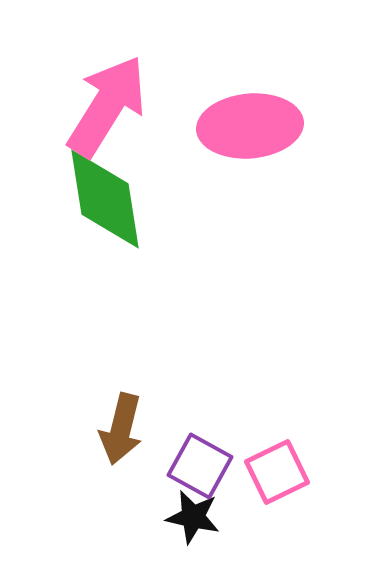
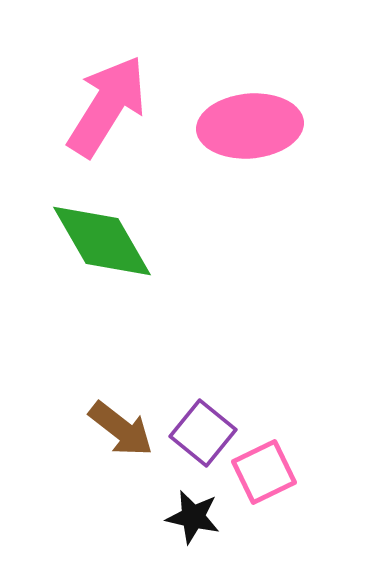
green diamond: moved 3 px left, 42 px down; rotated 21 degrees counterclockwise
brown arrow: rotated 66 degrees counterclockwise
purple square: moved 3 px right, 33 px up; rotated 10 degrees clockwise
pink square: moved 13 px left
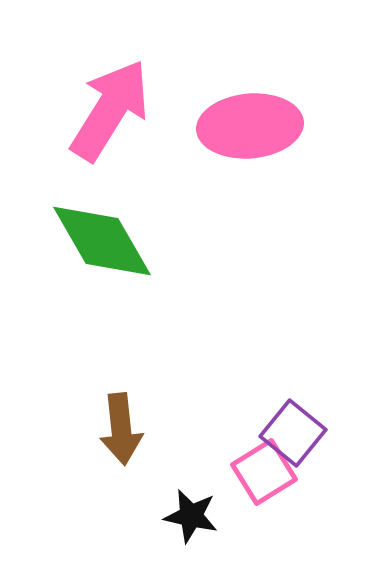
pink arrow: moved 3 px right, 4 px down
brown arrow: rotated 46 degrees clockwise
purple square: moved 90 px right
pink square: rotated 6 degrees counterclockwise
black star: moved 2 px left, 1 px up
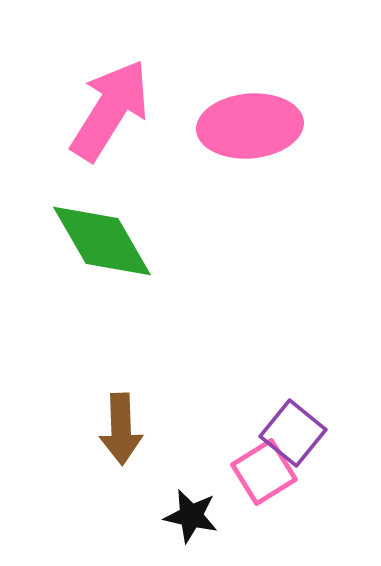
brown arrow: rotated 4 degrees clockwise
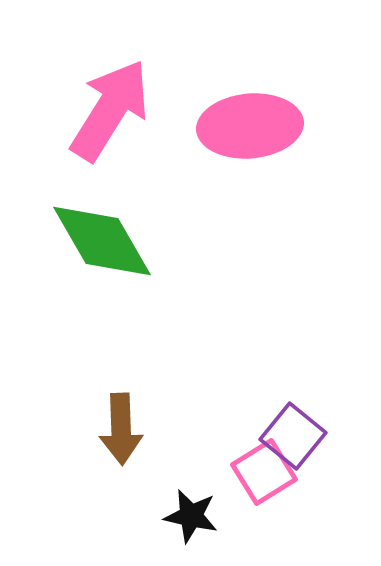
purple square: moved 3 px down
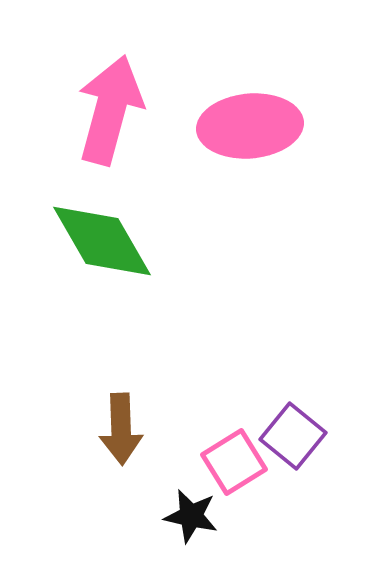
pink arrow: rotated 17 degrees counterclockwise
pink square: moved 30 px left, 10 px up
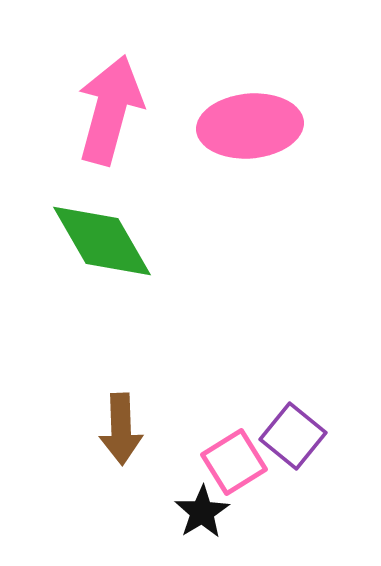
black star: moved 11 px right, 4 px up; rotated 28 degrees clockwise
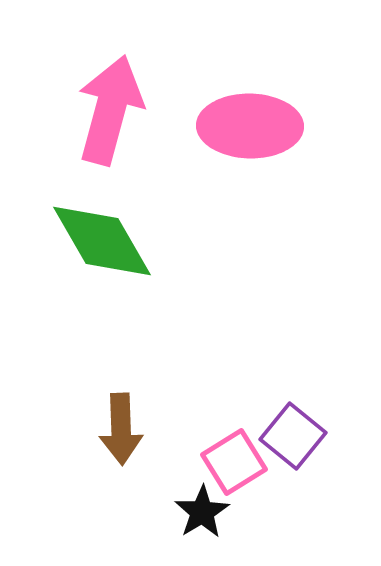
pink ellipse: rotated 6 degrees clockwise
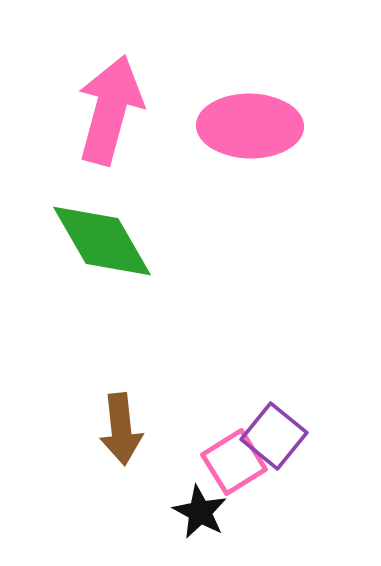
brown arrow: rotated 4 degrees counterclockwise
purple square: moved 19 px left
black star: moved 2 px left; rotated 12 degrees counterclockwise
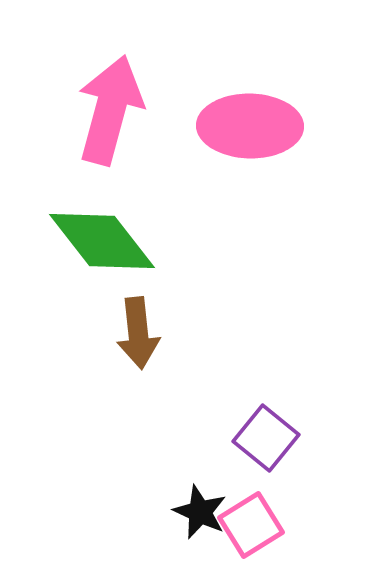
green diamond: rotated 8 degrees counterclockwise
brown arrow: moved 17 px right, 96 px up
purple square: moved 8 px left, 2 px down
pink square: moved 17 px right, 63 px down
black star: rotated 4 degrees counterclockwise
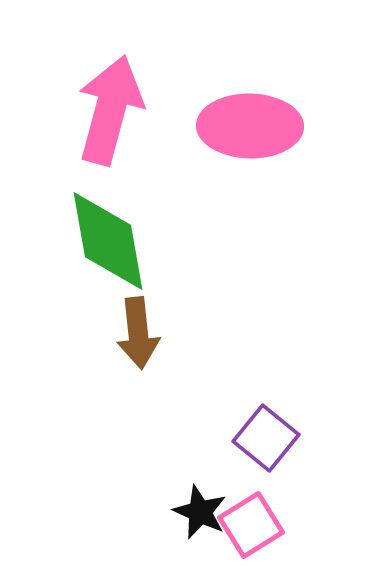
green diamond: moved 6 px right; rotated 28 degrees clockwise
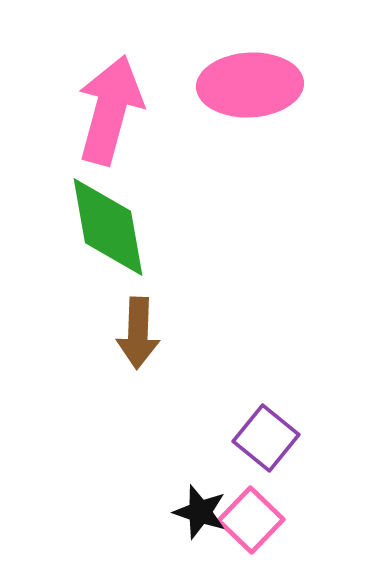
pink ellipse: moved 41 px up; rotated 4 degrees counterclockwise
green diamond: moved 14 px up
brown arrow: rotated 8 degrees clockwise
black star: rotated 6 degrees counterclockwise
pink square: moved 5 px up; rotated 14 degrees counterclockwise
